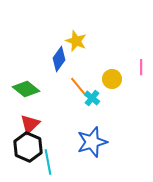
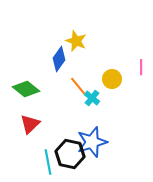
black hexagon: moved 42 px right, 7 px down; rotated 12 degrees counterclockwise
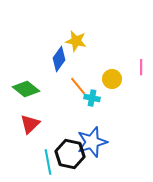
yellow star: rotated 10 degrees counterclockwise
cyan cross: rotated 28 degrees counterclockwise
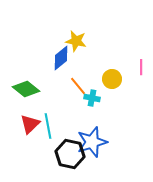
blue diamond: moved 2 px right, 1 px up; rotated 15 degrees clockwise
cyan line: moved 36 px up
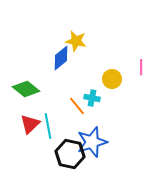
orange line: moved 1 px left, 20 px down
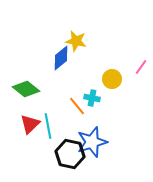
pink line: rotated 35 degrees clockwise
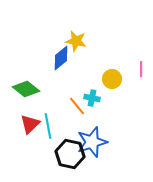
pink line: moved 2 px down; rotated 35 degrees counterclockwise
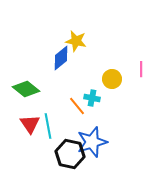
red triangle: rotated 20 degrees counterclockwise
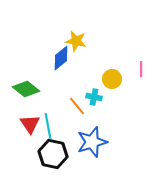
cyan cross: moved 2 px right, 1 px up
black hexagon: moved 17 px left
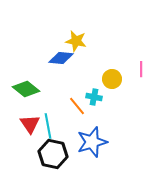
blue diamond: rotated 45 degrees clockwise
